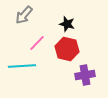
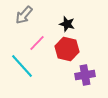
cyan line: rotated 52 degrees clockwise
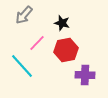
black star: moved 5 px left, 1 px up
red hexagon: moved 1 px left, 1 px down; rotated 25 degrees counterclockwise
purple cross: rotated 12 degrees clockwise
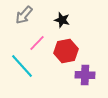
black star: moved 3 px up
red hexagon: moved 1 px down
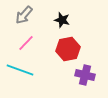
pink line: moved 11 px left
red hexagon: moved 2 px right, 2 px up
cyan line: moved 2 px left, 4 px down; rotated 28 degrees counterclockwise
purple cross: rotated 12 degrees clockwise
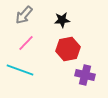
black star: rotated 21 degrees counterclockwise
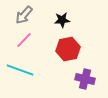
pink line: moved 2 px left, 3 px up
purple cross: moved 4 px down
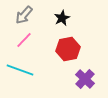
black star: moved 2 px up; rotated 21 degrees counterclockwise
purple cross: rotated 30 degrees clockwise
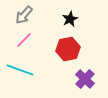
black star: moved 8 px right, 1 px down
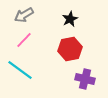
gray arrow: rotated 18 degrees clockwise
red hexagon: moved 2 px right
cyan line: rotated 16 degrees clockwise
purple cross: rotated 30 degrees counterclockwise
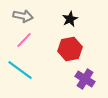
gray arrow: moved 1 px left, 1 px down; rotated 138 degrees counterclockwise
purple cross: rotated 18 degrees clockwise
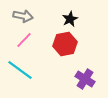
red hexagon: moved 5 px left, 5 px up
